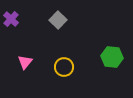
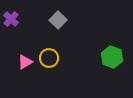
green hexagon: rotated 15 degrees clockwise
pink triangle: rotated 21 degrees clockwise
yellow circle: moved 15 px left, 9 px up
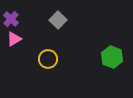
yellow circle: moved 1 px left, 1 px down
pink triangle: moved 11 px left, 23 px up
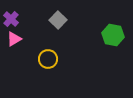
green hexagon: moved 1 px right, 22 px up; rotated 10 degrees counterclockwise
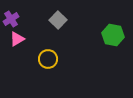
purple cross: rotated 14 degrees clockwise
pink triangle: moved 3 px right
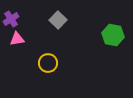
pink triangle: rotated 21 degrees clockwise
yellow circle: moved 4 px down
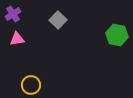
purple cross: moved 2 px right, 5 px up
green hexagon: moved 4 px right
yellow circle: moved 17 px left, 22 px down
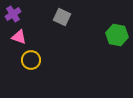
gray square: moved 4 px right, 3 px up; rotated 18 degrees counterclockwise
pink triangle: moved 2 px right, 2 px up; rotated 28 degrees clockwise
yellow circle: moved 25 px up
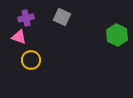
purple cross: moved 13 px right, 4 px down; rotated 21 degrees clockwise
green hexagon: rotated 15 degrees clockwise
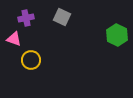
pink triangle: moved 5 px left, 2 px down
